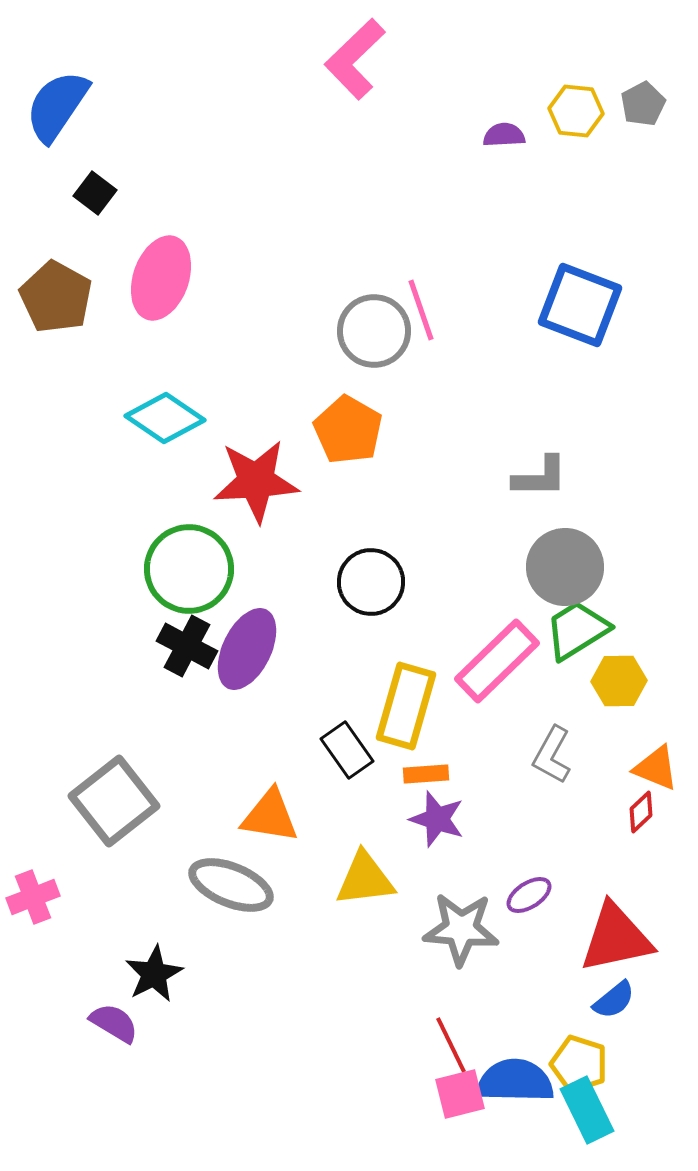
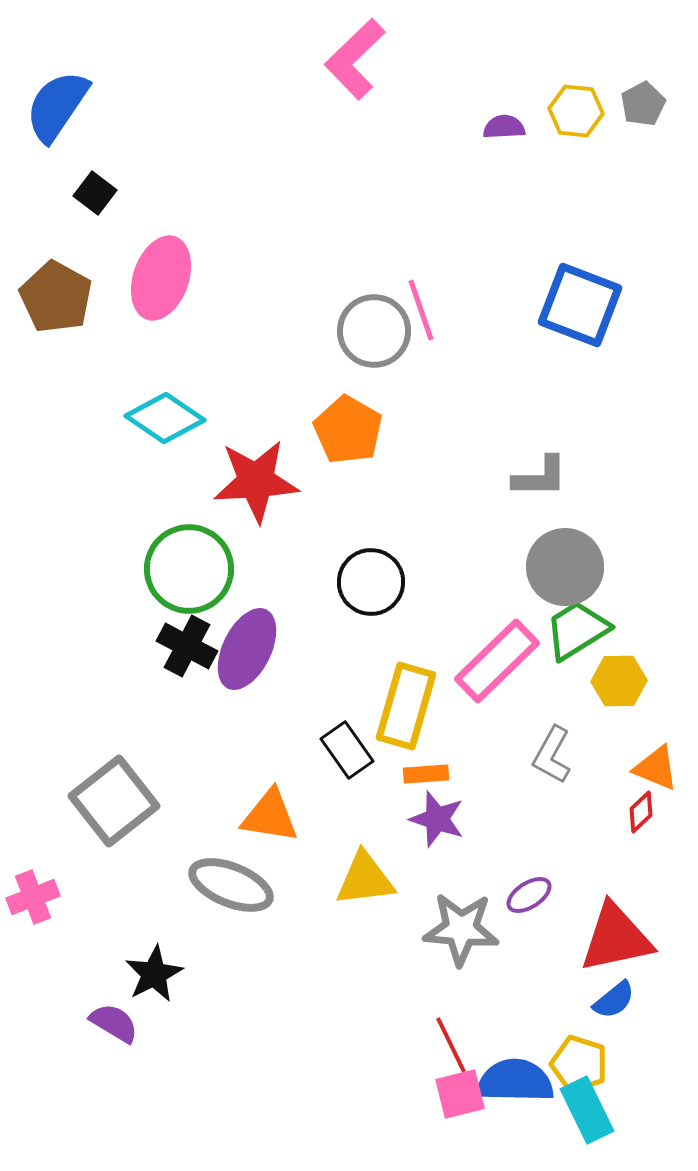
purple semicircle at (504, 135): moved 8 px up
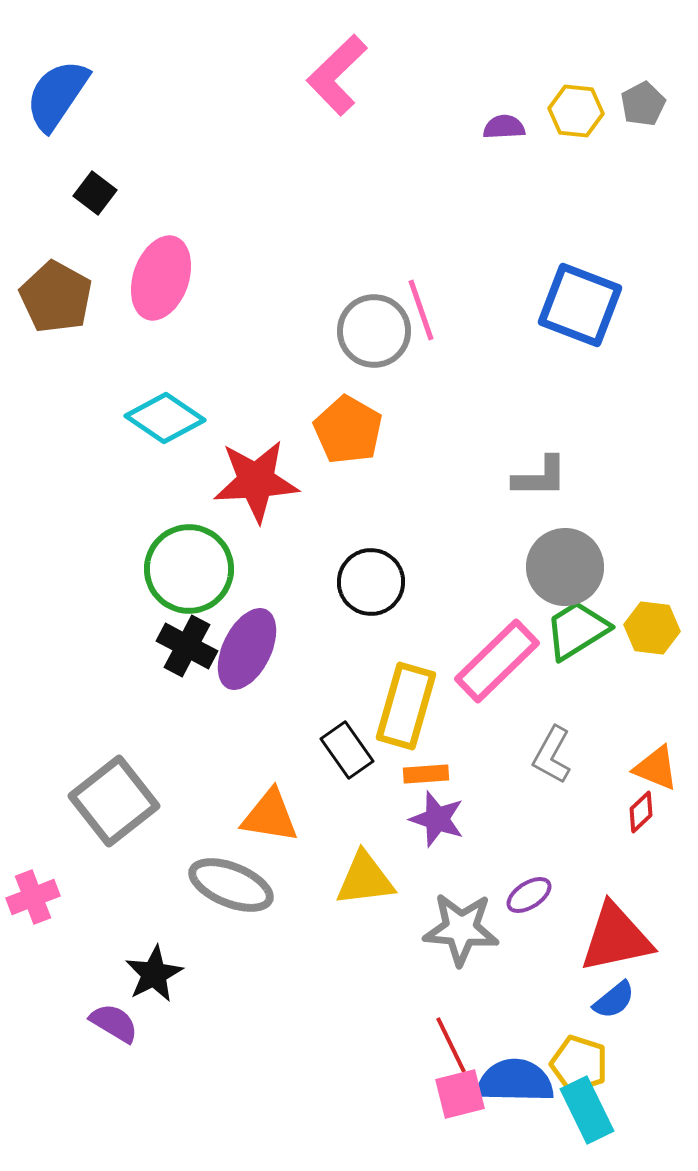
pink L-shape at (355, 59): moved 18 px left, 16 px down
blue semicircle at (57, 106): moved 11 px up
yellow hexagon at (619, 681): moved 33 px right, 53 px up; rotated 8 degrees clockwise
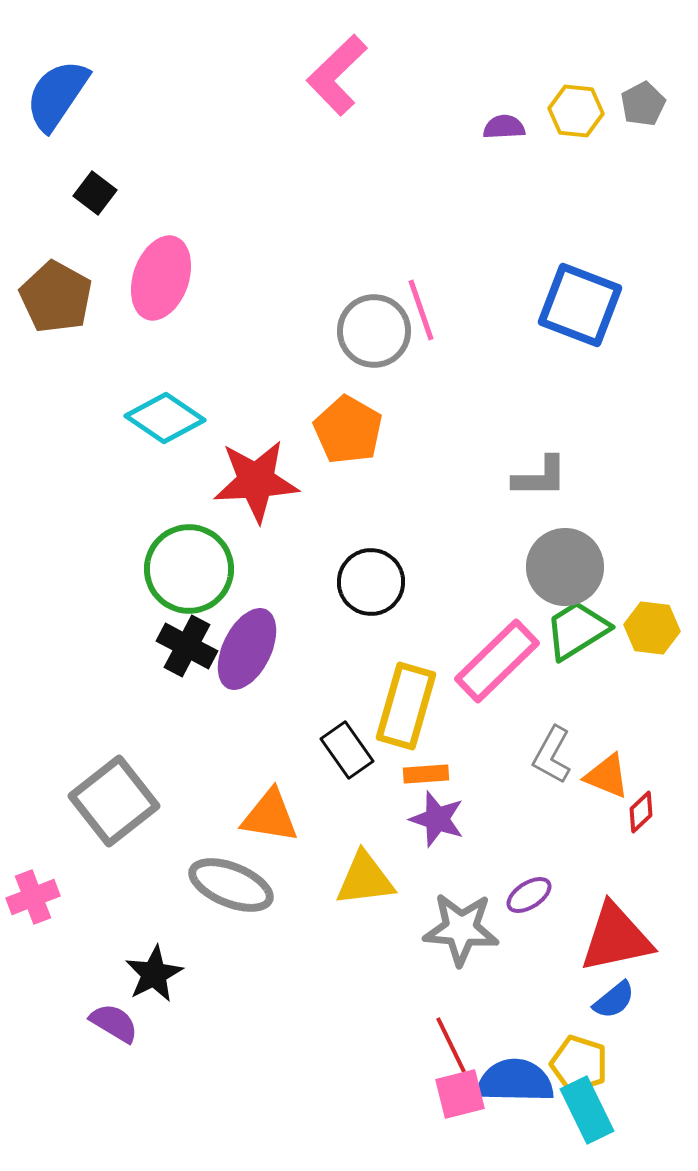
orange triangle at (656, 768): moved 49 px left, 8 px down
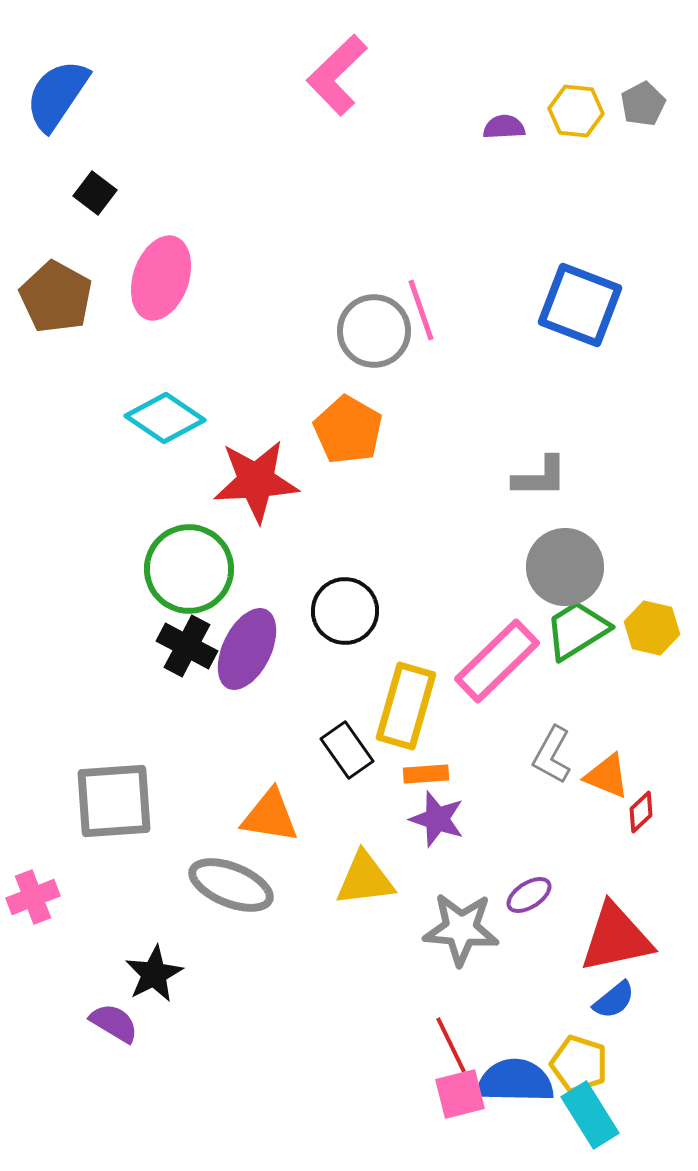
black circle at (371, 582): moved 26 px left, 29 px down
yellow hexagon at (652, 628): rotated 6 degrees clockwise
gray square at (114, 801): rotated 34 degrees clockwise
cyan rectangle at (587, 1110): moved 3 px right, 5 px down; rotated 6 degrees counterclockwise
